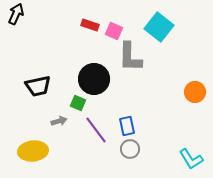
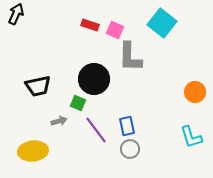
cyan square: moved 3 px right, 4 px up
pink square: moved 1 px right, 1 px up
cyan L-shape: moved 22 px up; rotated 15 degrees clockwise
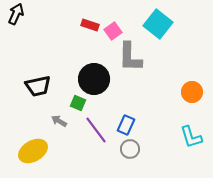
cyan square: moved 4 px left, 1 px down
pink square: moved 2 px left, 1 px down; rotated 30 degrees clockwise
orange circle: moved 3 px left
gray arrow: rotated 133 degrees counterclockwise
blue rectangle: moved 1 px left, 1 px up; rotated 36 degrees clockwise
yellow ellipse: rotated 24 degrees counterclockwise
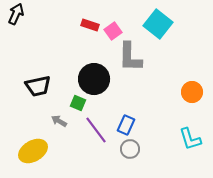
cyan L-shape: moved 1 px left, 2 px down
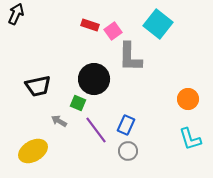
orange circle: moved 4 px left, 7 px down
gray circle: moved 2 px left, 2 px down
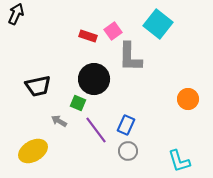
red rectangle: moved 2 px left, 11 px down
cyan L-shape: moved 11 px left, 22 px down
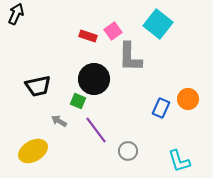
green square: moved 2 px up
blue rectangle: moved 35 px right, 17 px up
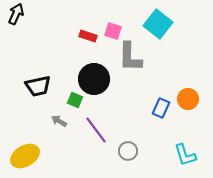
pink square: rotated 36 degrees counterclockwise
green square: moved 3 px left, 1 px up
yellow ellipse: moved 8 px left, 5 px down
cyan L-shape: moved 6 px right, 6 px up
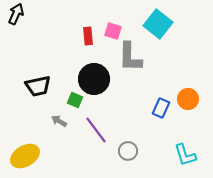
red rectangle: rotated 66 degrees clockwise
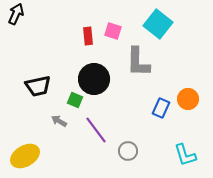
gray L-shape: moved 8 px right, 5 px down
